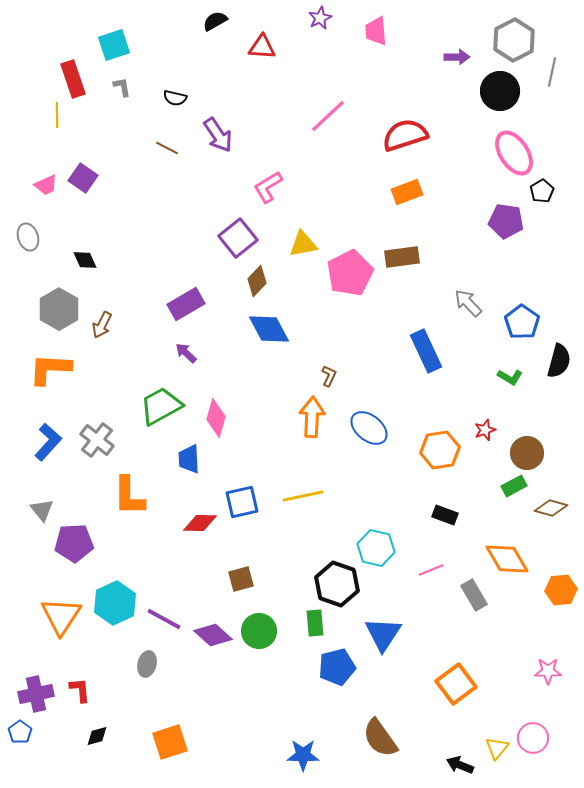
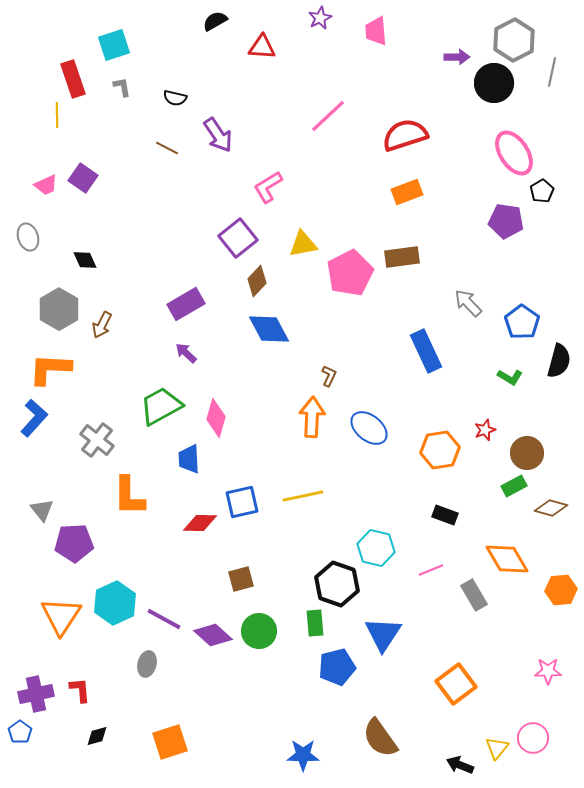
black circle at (500, 91): moved 6 px left, 8 px up
blue L-shape at (48, 442): moved 14 px left, 24 px up
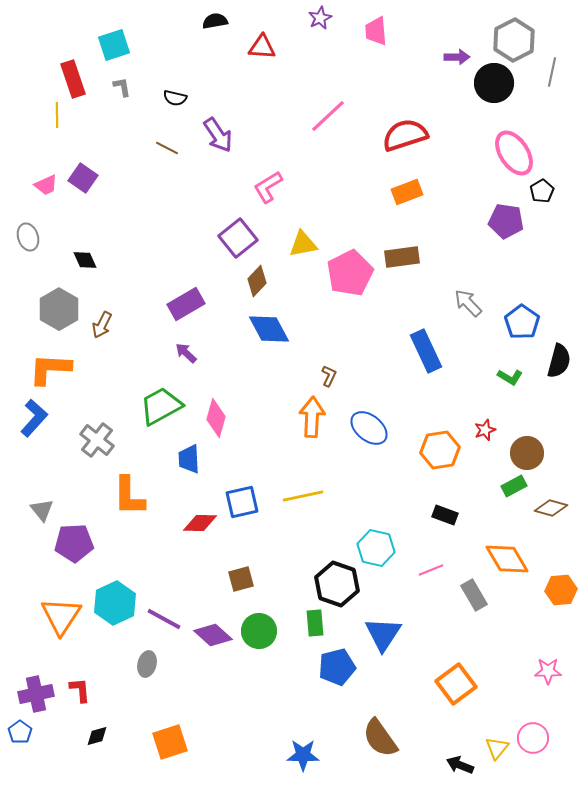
black semicircle at (215, 21): rotated 20 degrees clockwise
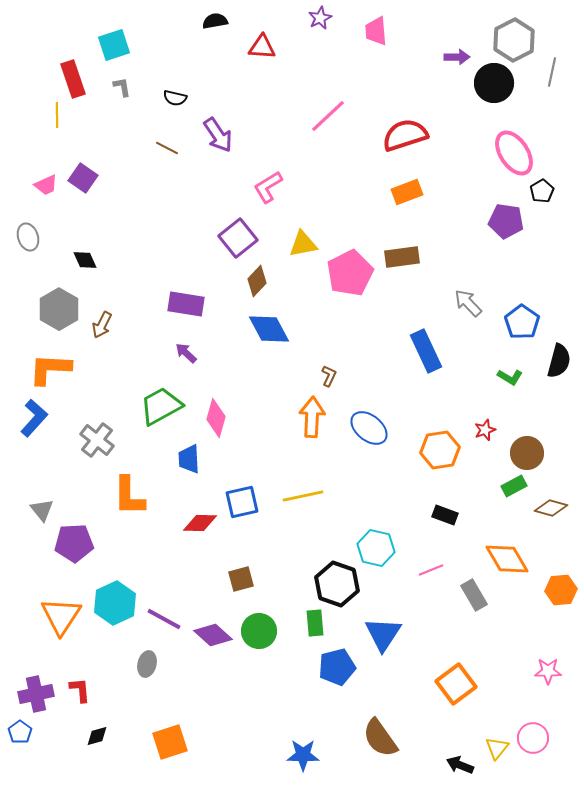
purple rectangle at (186, 304): rotated 39 degrees clockwise
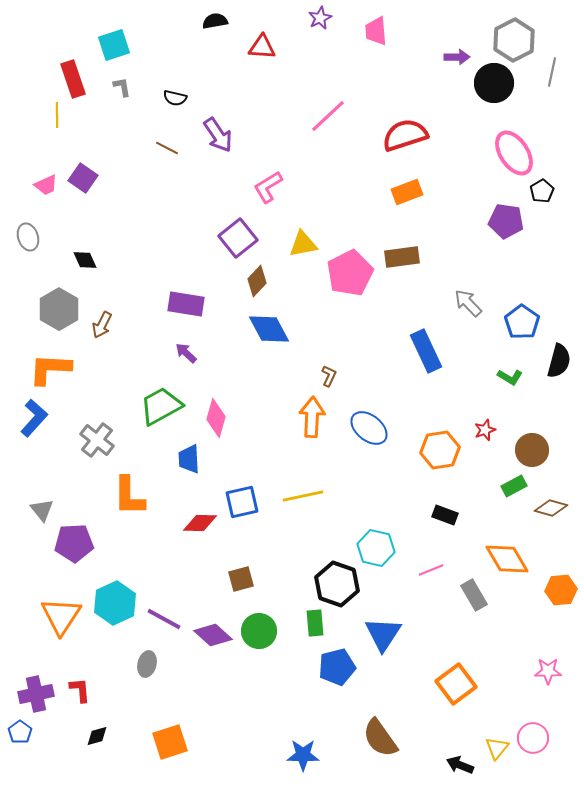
brown circle at (527, 453): moved 5 px right, 3 px up
